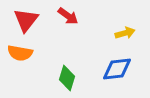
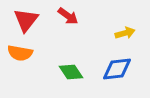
green diamond: moved 4 px right, 6 px up; rotated 50 degrees counterclockwise
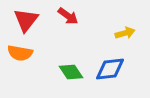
blue diamond: moved 7 px left
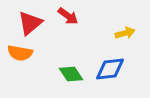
red triangle: moved 4 px right, 3 px down; rotated 12 degrees clockwise
green diamond: moved 2 px down
